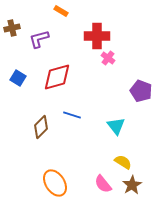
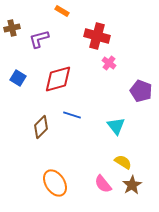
orange rectangle: moved 1 px right
red cross: rotated 15 degrees clockwise
pink cross: moved 1 px right, 5 px down
red diamond: moved 1 px right, 2 px down
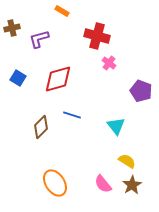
yellow semicircle: moved 4 px right, 1 px up
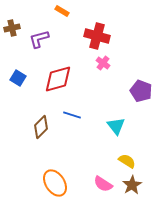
pink cross: moved 6 px left
pink semicircle: rotated 18 degrees counterclockwise
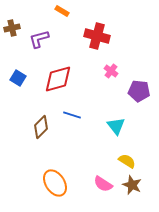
pink cross: moved 8 px right, 8 px down
purple pentagon: moved 2 px left; rotated 15 degrees counterclockwise
brown star: rotated 18 degrees counterclockwise
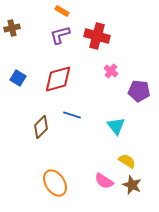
purple L-shape: moved 21 px right, 4 px up
pink semicircle: moved 1 px right, 3 px up
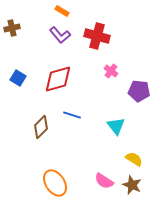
purple L-shape: rotated 115 degrees counterclockwise
yellow semicircle: moved 7 px right, 2 px up
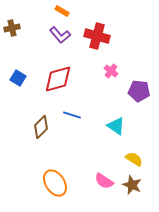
cyan triangle: rotated 18 degrees counterclockwise
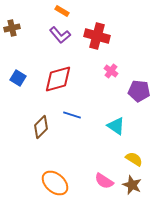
orange ellipse: rotated 16 degrees counterclockwise
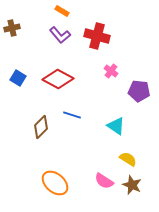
red diamond: rotated 44 degrees clockwise
yellow semicircle: moved 6 px left
